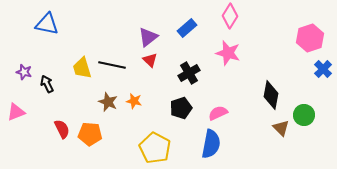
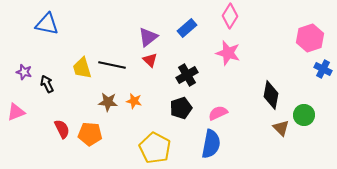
blue cross: rotated 18 degrees counterclockwise
black cross: moved 2 px left, 2 px down
brown star: rotated 18 degrees counterclockwise
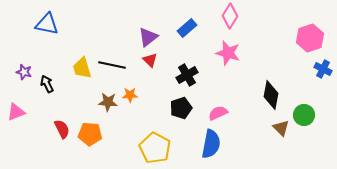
orange star: moved 4 px left, 6 px up; rotated 14 degrees counterclockwise
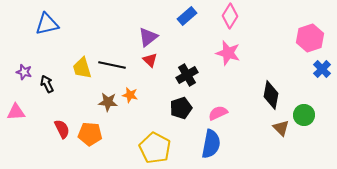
blue triangle: rotated 25 degrees counterclockwise
blue rectangle: moved 12 px up
blue cross: moved 1 px left; rotated 18 degrees clockwise
orange star: rotated 14 degrees clockwise
pink triangle: rotated 18 degrees clockwise
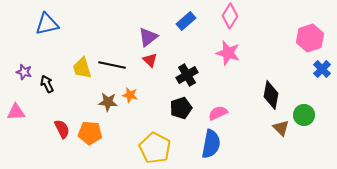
blue rectangle: moved 1 px left, 5 px down
orange pentagon: moved 1 px up
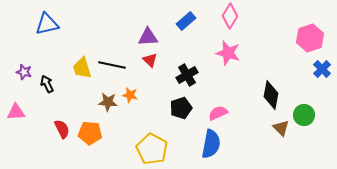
purple triangle: rotated 35 degrees clockwise
yellow pentagon: moved 3 px left, 1 px down
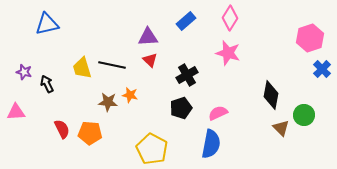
pink diamond: moved 2 px down
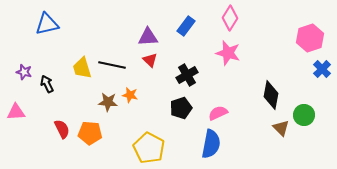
blue rectangle: moved 5 px down; rotated 12 degrees counterclockwise
yellow pentagon: moved 3 px left, 1 px up
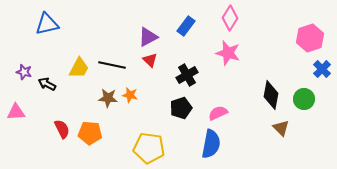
purple triangle: rotated 25 degrees counterclockwise
yellow trapezoid: moved 3 px left; rotated 135 degrees counterclockwise
black arrow: rotated 36 degrees counterclockwise
brown star: moved 4 px up
green circle: moved 16 px up
yellow pentagon: rotated 20 degrees counterclockwise
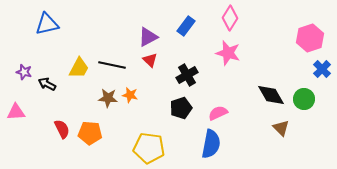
black diamond: rotated 40 degrees counterclockwise
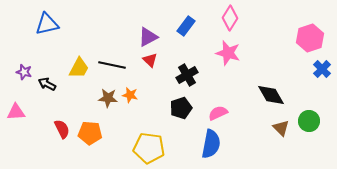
green circle: moved 5 px right, 22 px down
